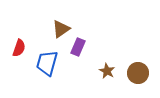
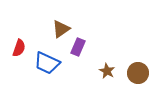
blue trapezoid: rotated 80 degrees counterclockwise
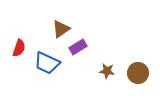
purple rectangle: rotated 36 degrees clockwise
brown star: rotated 21 degrees counterclockwise
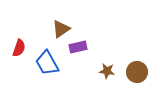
purple rectangle: rotated 18 degrees clockwise
blue trapezoid: rotated 36 degrees clockwise
brown circle: moved 1 px left, 1 px up
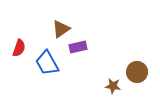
brown star: moved 6 px right, 15 px down
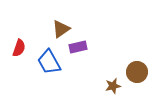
blue trapezoid: moved 2 px right, 1 px up
brown star: rotated 21 degrees counterclockwise
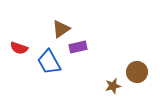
red semicircle: rotated 90 degrees clockwise
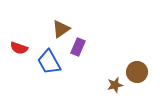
purple rectangle: rotated 54 degrees counterclockwise
brown star: moved 2 px right, 1 px up
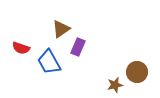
red semicircle: moved 2 px right
